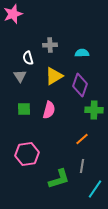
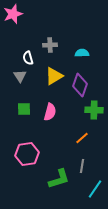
pink semicircle: moved 1 px right, 2 px down
orange line: moved 1 px up
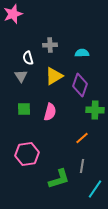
gray triangle: moved 1 px right
green cross: moved 1 px right
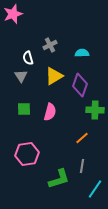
gray cross: rotated 24 degrees counterclockwise
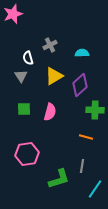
purple diamond: rotated 30 degrees clockwise
orange line: moved 4 px right, 1 px up; rotated 56 degrees clockwise
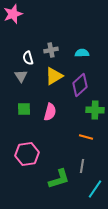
gray cross: moved 1 px right, 5 px down; rotated 16 degrees clockwise
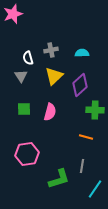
yellow triangle: rotated 12 degrees counterclockwise
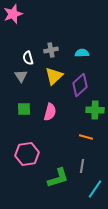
green L-shape: moved 1 px left, 1 px up
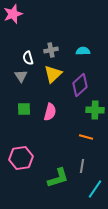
cyan semicircle: moved 1 px right, 2 px up
yellow triangle: moved 1 px left, 2 px up
pink hexagon: moved 6 px left, 4 px down
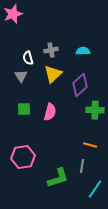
orange line: moved 4 px right, 8 px down
pink hexagon: moved 2 px right, 1 px up
